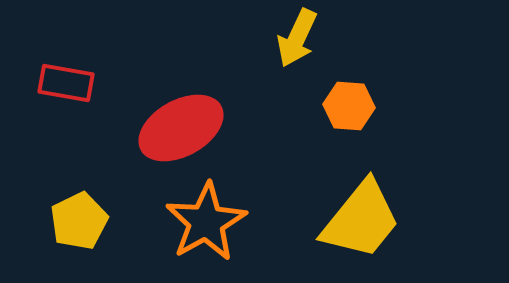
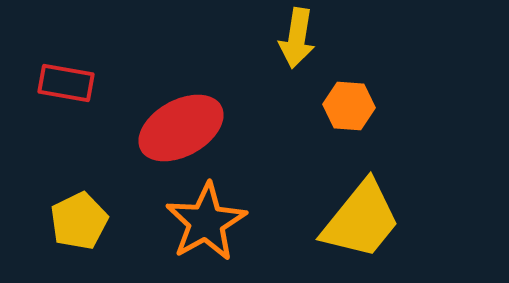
yellow arrow: rotated 16 degrees counterclockwise
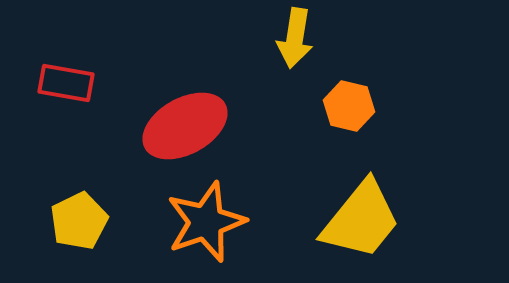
yellow arrow: moved 2 px left
orange hexagon: rotated 9 degrees clockwise
red ellipse: moved 4 px right, 2 px up
orange star: rotated 10 degrees clockwise
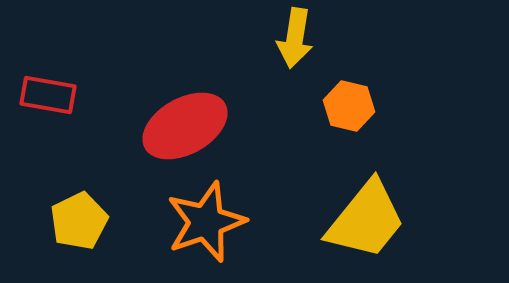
red rectangle: moved 18 px left, 12 px down
yellow trapezoid: moved 5 px right
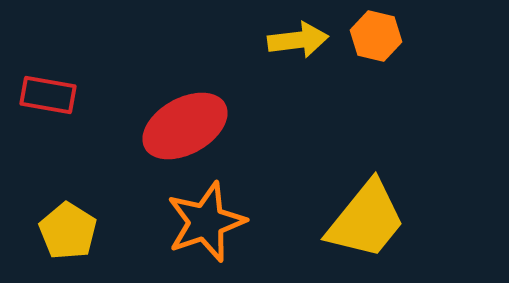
yellow arrow: moved 3 px right, 2 px down; rotated 106 degrees counterclockwise
orange hexagon: moved 27 px right, 70 px up
yellow pentagon: moved 11 px left, 10 px down; rotated 14 degrees counterclockwise
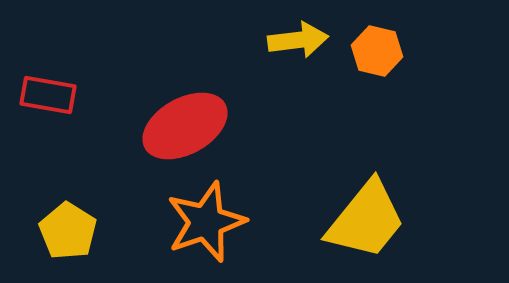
orange hexagon: moved 1 px right, 15 px down
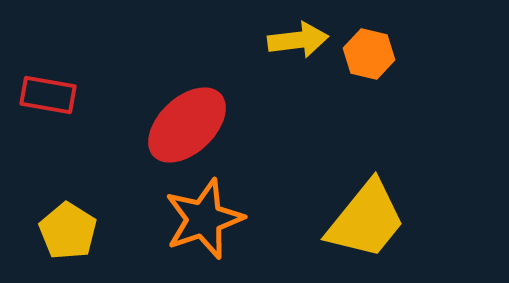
orange hexagon: moved 8 px left, 3 px down
red ellipse: moved 2 px right, 1 px up; rotated 14 degrees counterclockwise
orange star: moved 2 px left, 3 px up
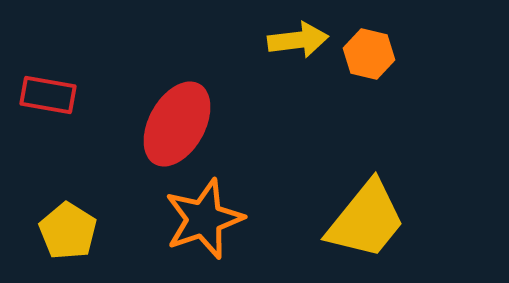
red ellipse: moved 10 px left, 1 px up; rotated 18 degrees counterclockwise
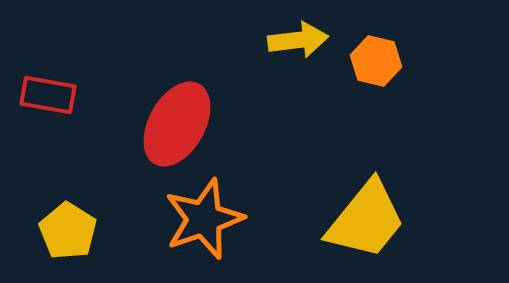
orange hexagon: moved 7 px right, 7 px down
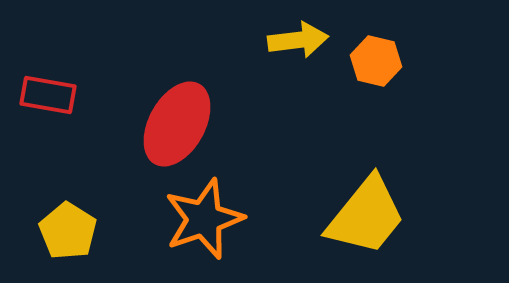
yellow trapezoid: moved 4 px up
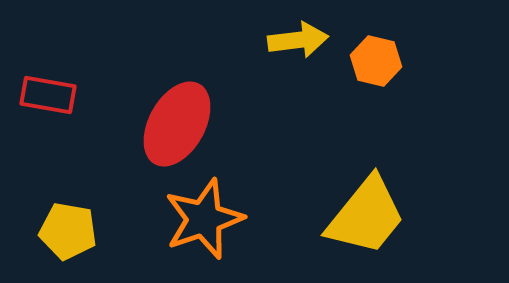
yellow pentagon: rotated 22 degrees counterclockwise
